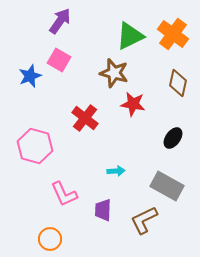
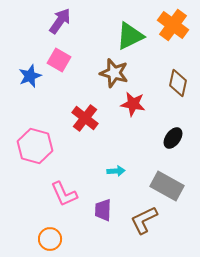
orange cross: moved 9 px up
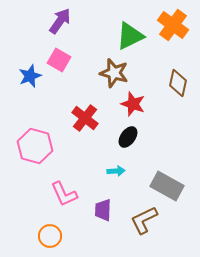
red star: rotated 10 degrees clockwise
black ellipse: moved 45 px left, 1 px up
orange circle: moved 3 px up
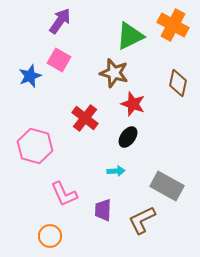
orange cross: rotated 8 degrees counterclockwise
brown L-shape: moved 2 px left
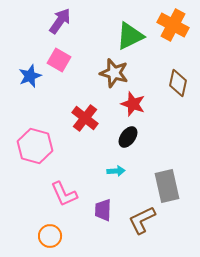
gray rectangle: rotated 48 degrees clockwise
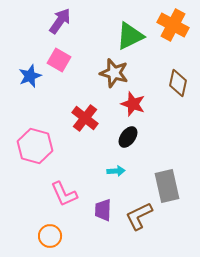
brown L-shape: moved 3 px left, 4 px up
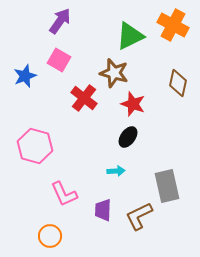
blue star: moved 5 px left
red cross: moved 1 px left, 20 px up
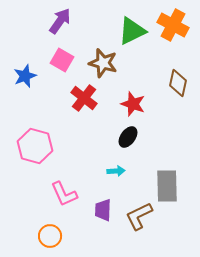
green triangle: moved 2 px right, 5 px up
pink square: moved 3 px right
brown star: moved 11 px left, 10 px up
gray rectangle: rotated 12 degrees clockwise
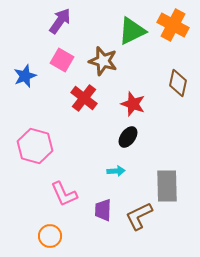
brown star: moved 2 px up
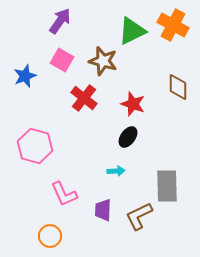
brown diamond: moved 4 px down; rotated 12 degrees counterclockwise
